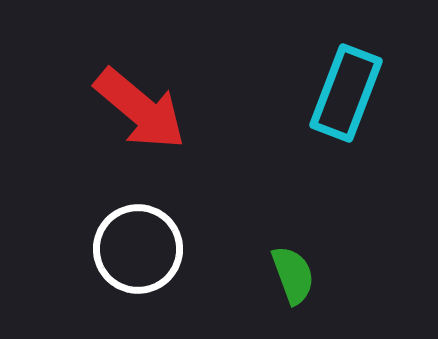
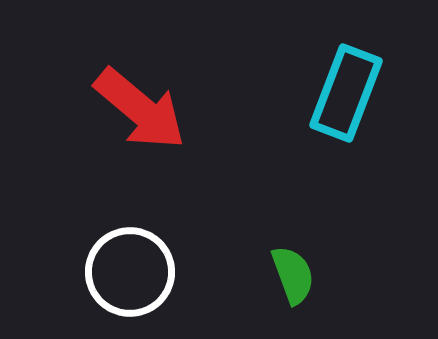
white circle: moved 8 px left, 23 px down
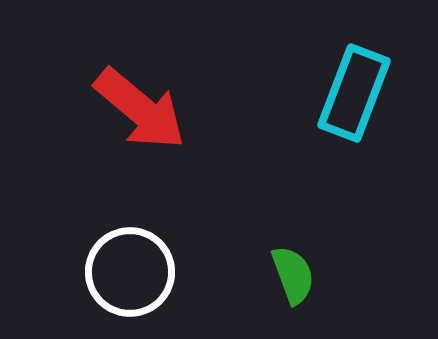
cyan rectangle: moved 8 px right
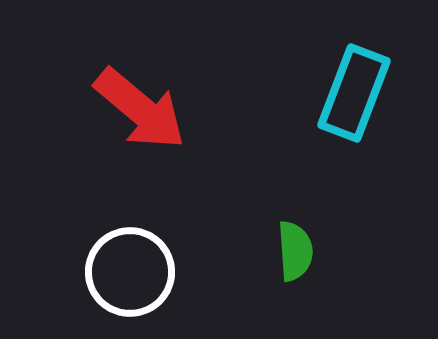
green semicircle: moved 2 px right, 24 px up; rotated 16 degrees clockwise
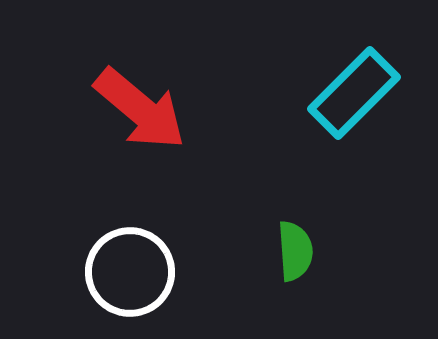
cyan rectangle: rotated 24 degrees clockwise
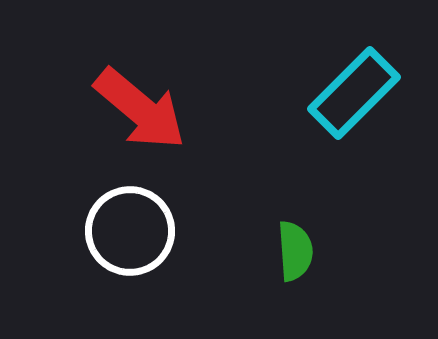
white circle: moved 41 px up
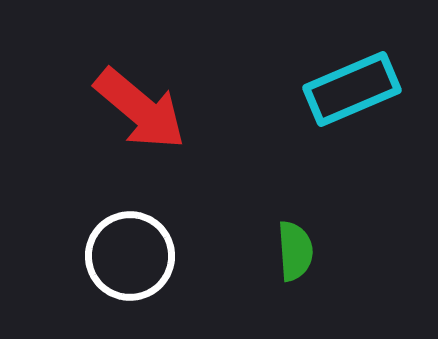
cyan rectangle: moved 2 px left, 4 px up; rotated 22 degrees clockwise
white circle: moved 25 px down
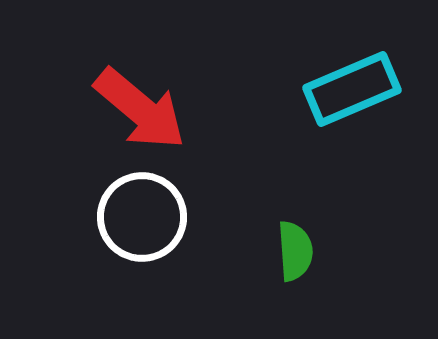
white circle: moved 12 px right, 39 px up
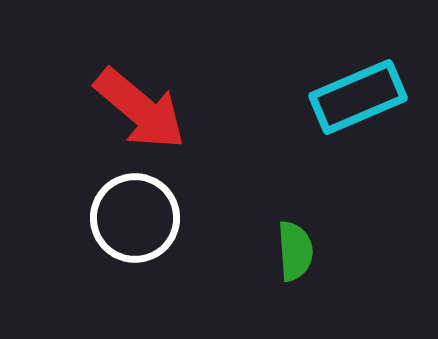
cyan rectangle: moved 6 px right, 8 px down
white circle: moved 7 px left, 1 px down
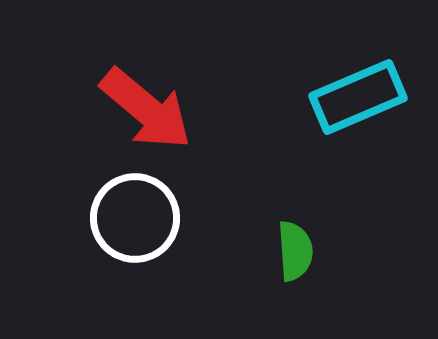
red arrow: moved 6 px right
